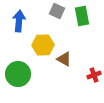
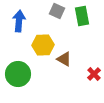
red cross: moved 1 px up; rotated 24 degrees counterclockwise
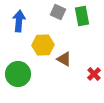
gray square: moved 1 px right, 1 px down
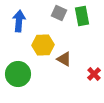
gray square: moved 1 px right, 1 px down
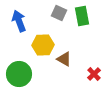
blue arrow: rotated 25 degrees counterclockwise
green circle: moved 1 px right
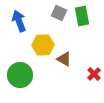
green circle: moved 1 px right, 1 px down
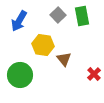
gray square: moved 1 px left, 2 px down; rotated 21 degrees clockwise
blue arrow: rotated 130 degrees counterclockwise
yellow hexagon: rotated 10 degrees clockwise
brown triangle: rotated 21 degrees clockwise
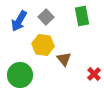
gray square: moved 12 px left, 2 px down
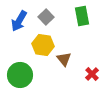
red cross: moved 2 px left
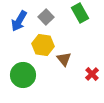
green rectangle: moved 2 px left, 3 px up; rotated 18 degrees counterclockwise
green circle: moved 3 px right
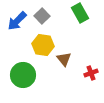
gray square: moved 4 px left, 1 px up
blue arrow: moved 2 px left; rotated 15 degrees clockwise
red cross: moved 1 px left, 1 px up; rotated 24 degrees clockwise
